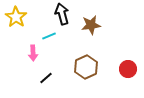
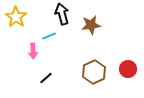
pink arrow: moved 2 px up
brown hexagon: moved 8 px right, 5 px down
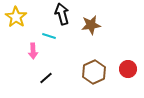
cyan line: rotated 40 degrees clockwise
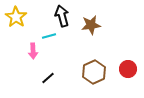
black arrow: moved 2 px down
cyan line: rotated 32 degrees counterclockwise
black line: moved 2 px right
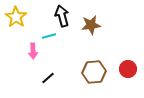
brown hexagon: rotated 20 degrees clockwise
